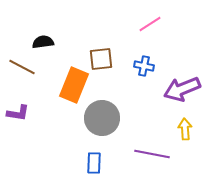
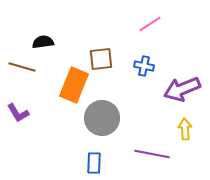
brown line: rotated 12 degrees counterclockwise
purple L-shape: rotated 50 degrees clockwise
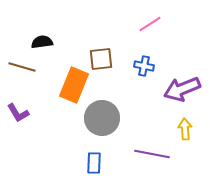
black semicircle: moved 1 px left
